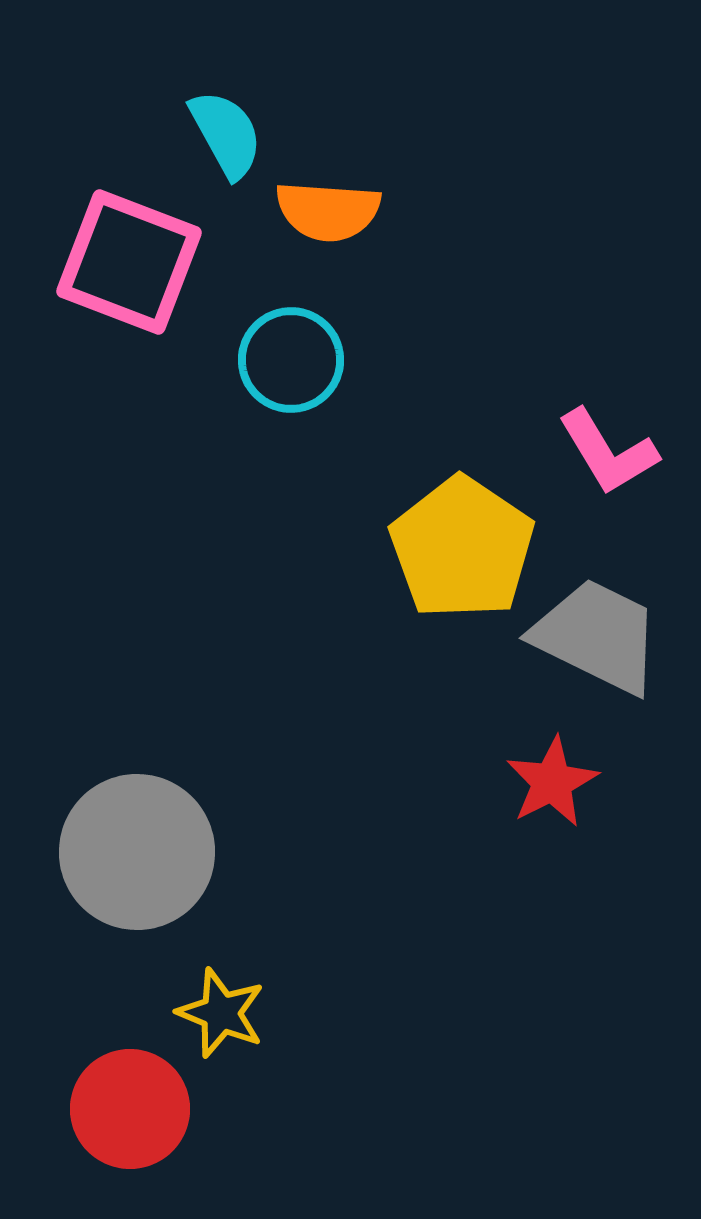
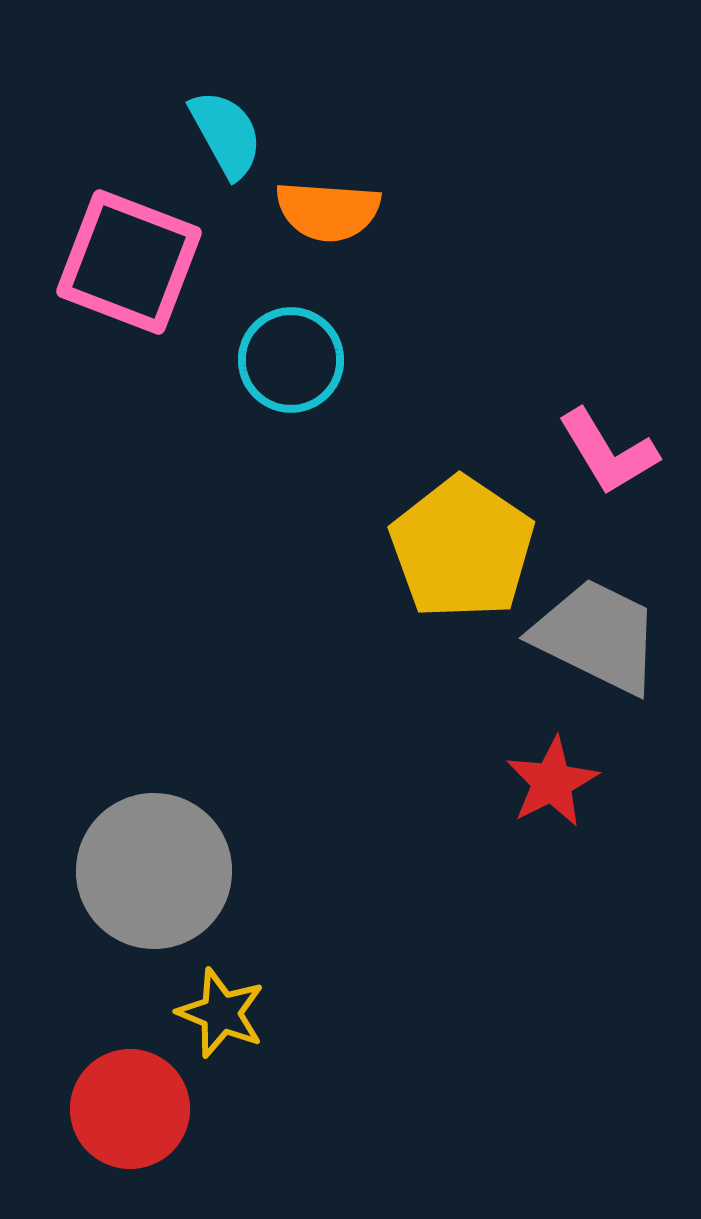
gray circle: moved 17 px right, 19 px down
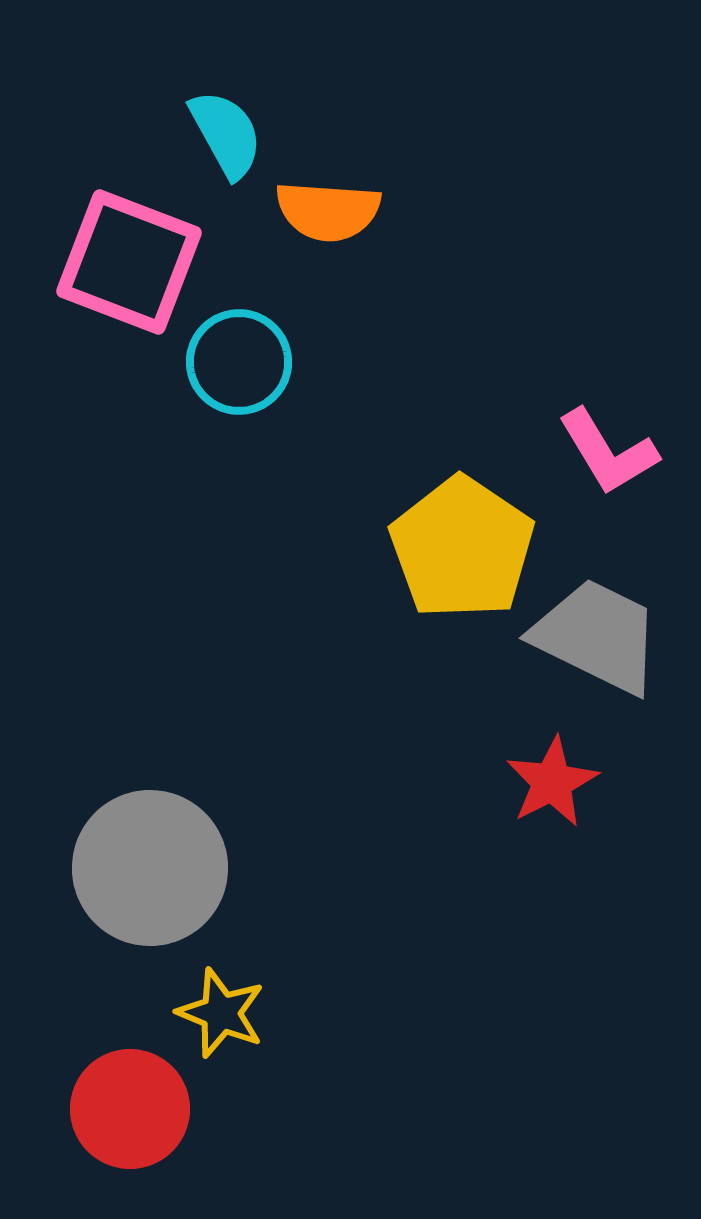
cyan circle: moved 52 px left, 2 px down
gray circle: moved 4 px left, 3 px up
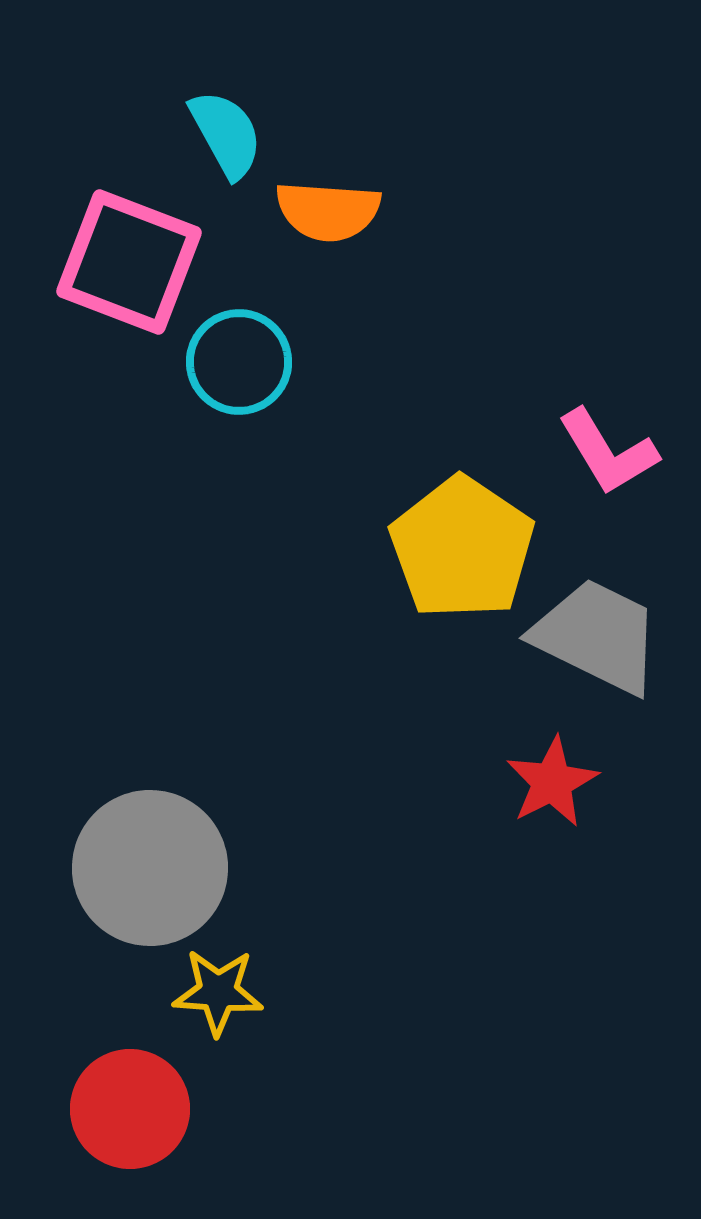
yellow star: moved 3 px left, 21 px up; rotated 18 degrees counterclockwise
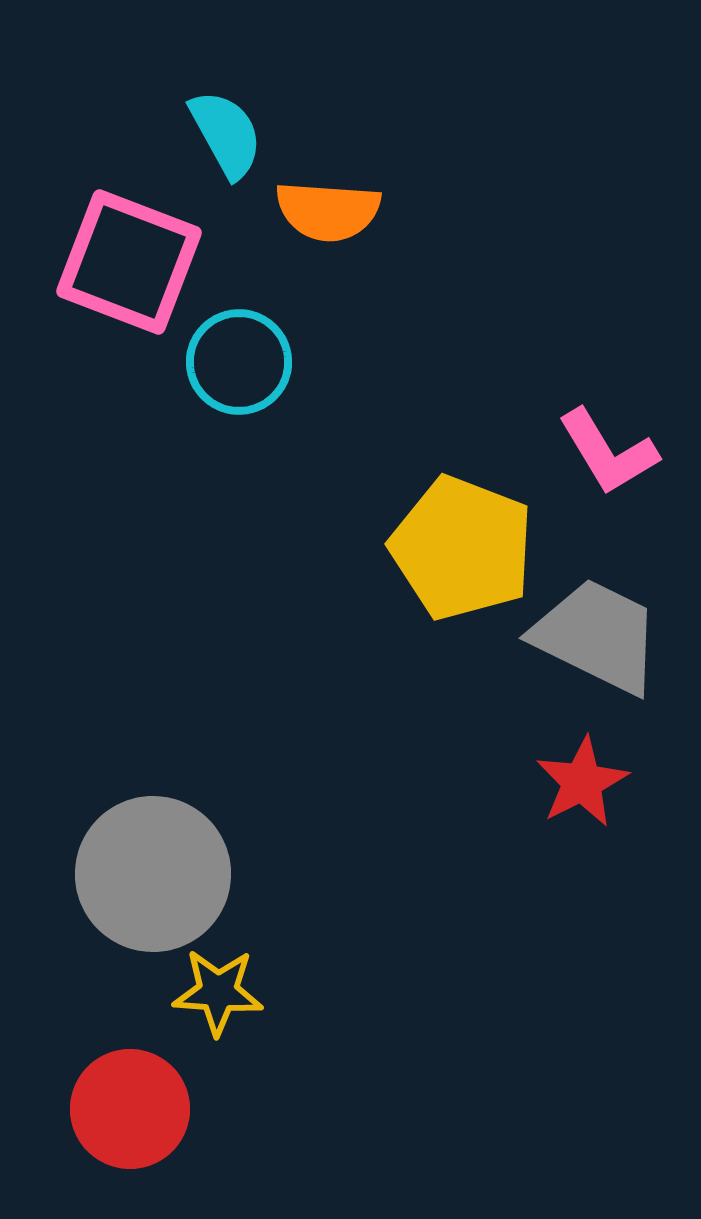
yellow pentagon: rotated 13 degrees counterclockwise
red star: moved 30 px right
gray circle: moved 3 px right, 6 px down
